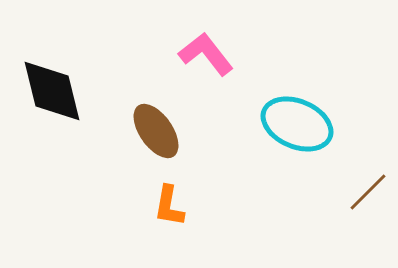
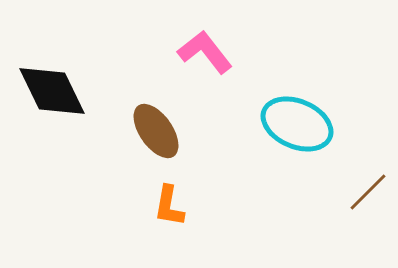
pink L-shape: moved 1 px left, 2 px up
black diamond: rotated 12 degrees counterclockwise
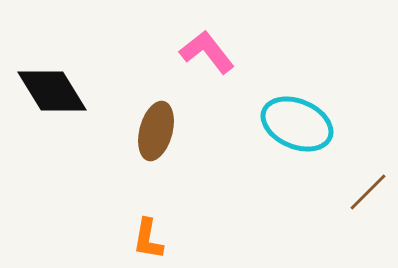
pink L-shape: moved 2 px right
black diamond: rotated 6 degrees counterclockwise
brown ellipse: rotated 50 degrees clockwise
orange L-shape: moved 21 px left, 33 px down
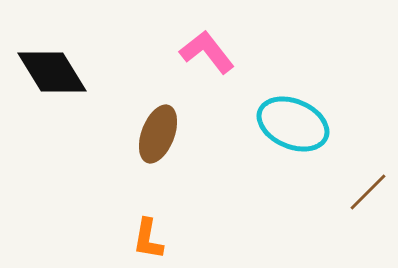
black diamond: moved 19 px up
cyan ellipse: moved 4 px left
brown ellipse: moved 2 px right, 3 px down; rotated 6 degrees clockwise
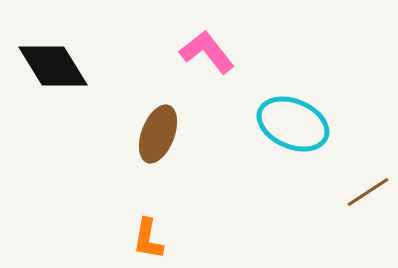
black diamond: moved 1 px right, 6 px up
brown line: rotated 12 degrees clockwise
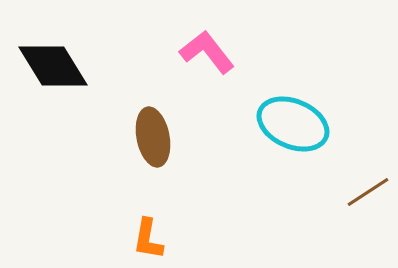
brown ellipse: moved 5 px left, 3 px down; rotated 32 degrees counterclockwise
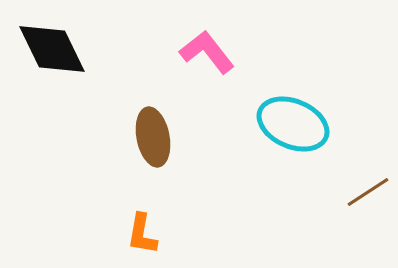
black diamond: moved 1 px left, 17 px up; rotated 6 degrees clockwise
orange L-shape: moved 6 px left, 5 px up
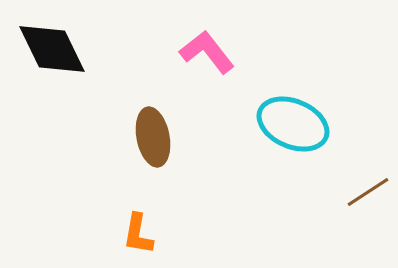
orange L-shape: moved 4 px left
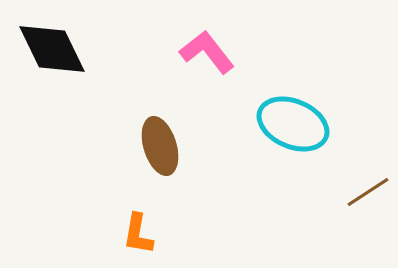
brown ellipse: moved 7 px right, 9 px down; rotated 6 degrees counterclockwise
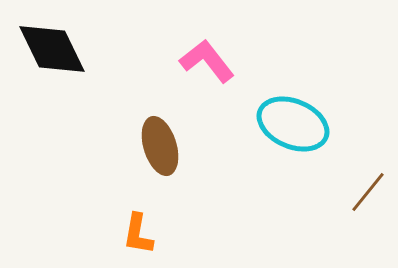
pink L-shape: moved 9 px down
brown line: rotated 18 degrees counterclockwise
